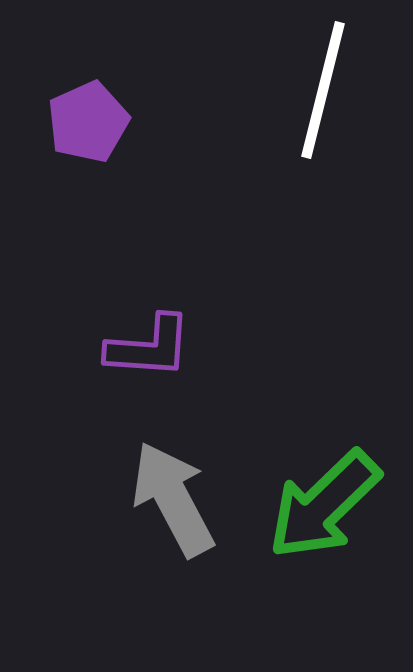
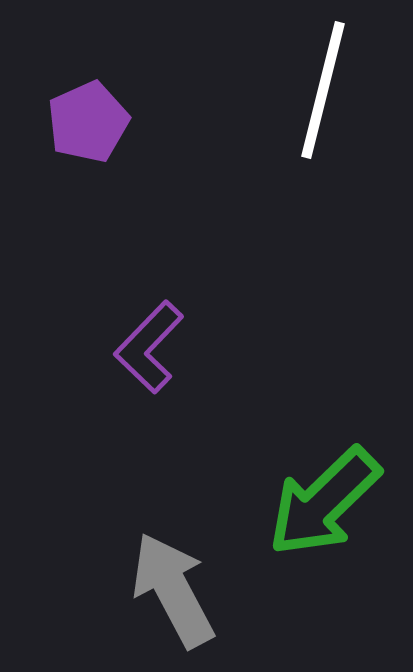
purple L-shape: rotated 130 degrees clockwise
gray arrow: moved 91 px down
green arrow: moved 3 px up
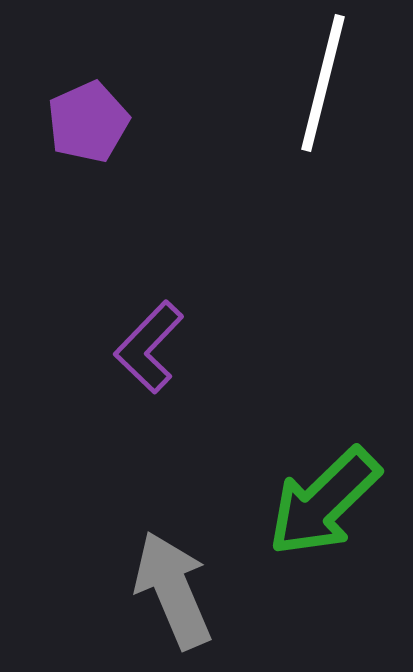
white line: moved 7 px up
gray arrow: rotated 5 degrees clockwise
